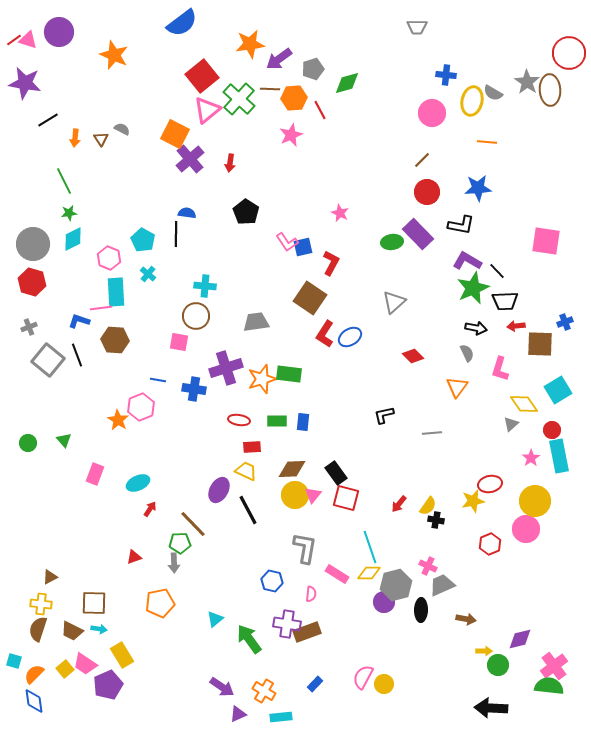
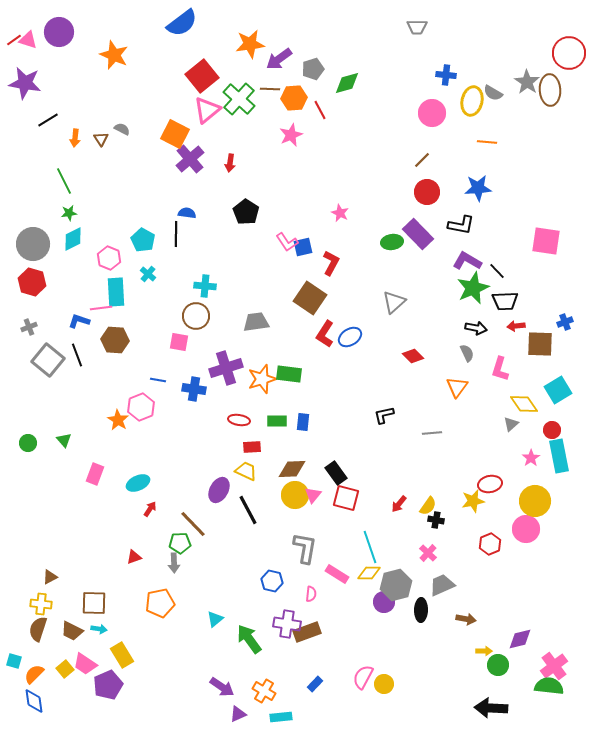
pink cross at (428, 566): moved 13 px up; rotated 18 degrees clockwise
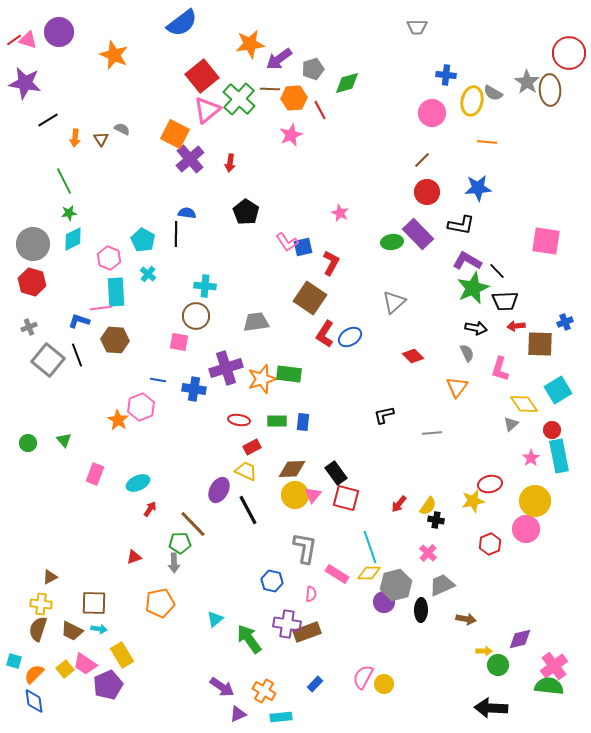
red rectangle at (252, 447): rotated 24 degrees counterclockwise
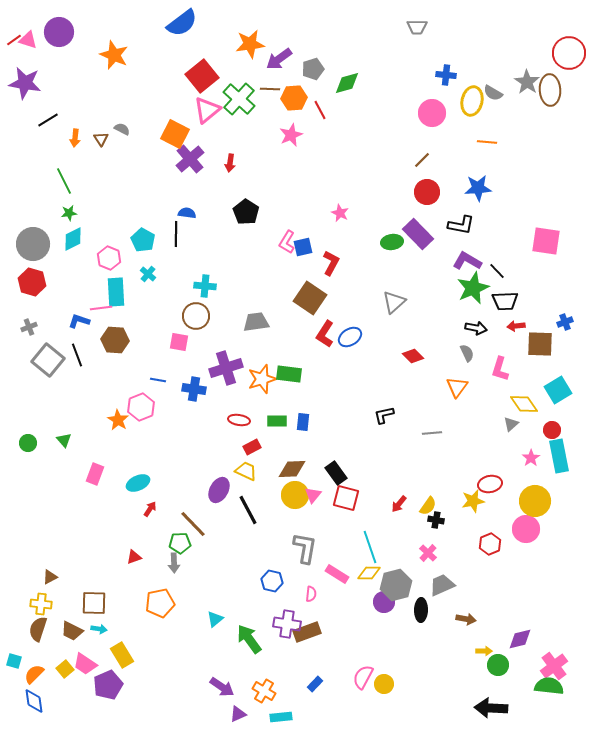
pink L-shape at (287, 242): rotated 65 degrees clockwise
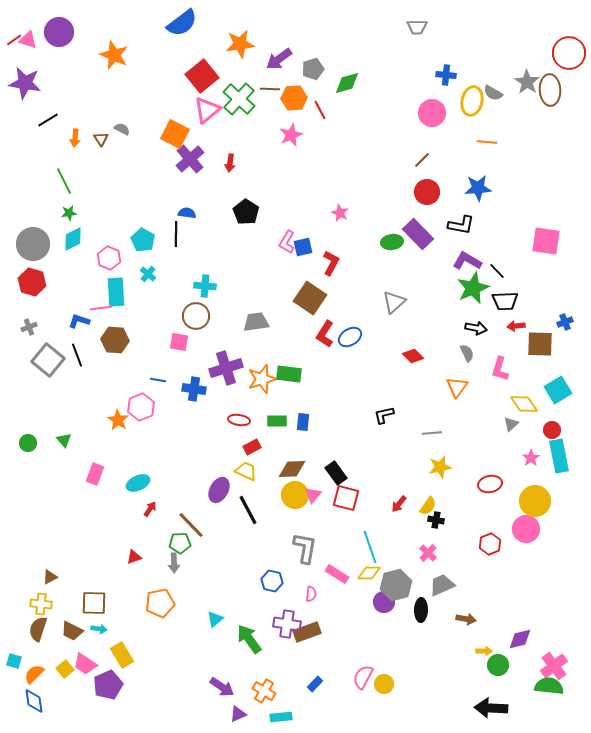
orange star at (250, 44): moved 10 px left
yellow star at (473, 501): moved 33 px left, 34 px up
brown line at (193, 524): moved 2 px left, 1 px down
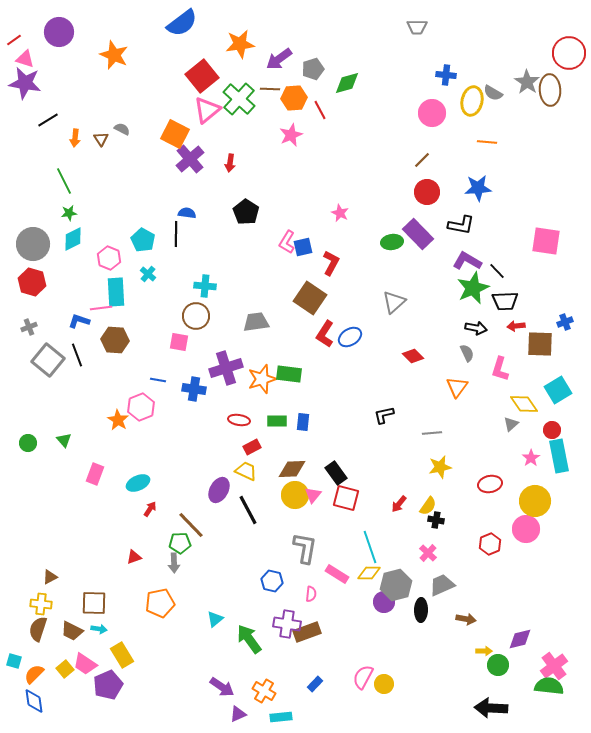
pink triangle at (28, 40): moved 3 px left, 19 px down
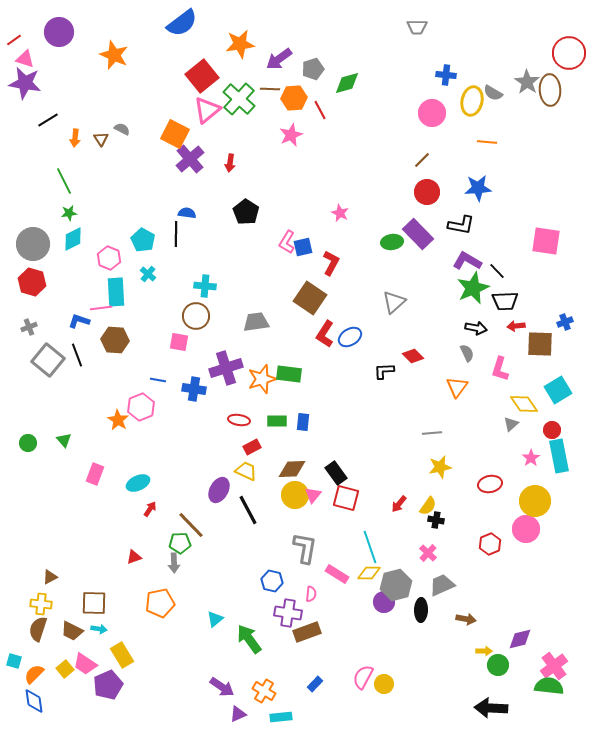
black L-shape at (384, 415): moved 44 px up; rotated 10 degrees clockwise
purple cross at (287, 624): moved 1 px right, 11 px up
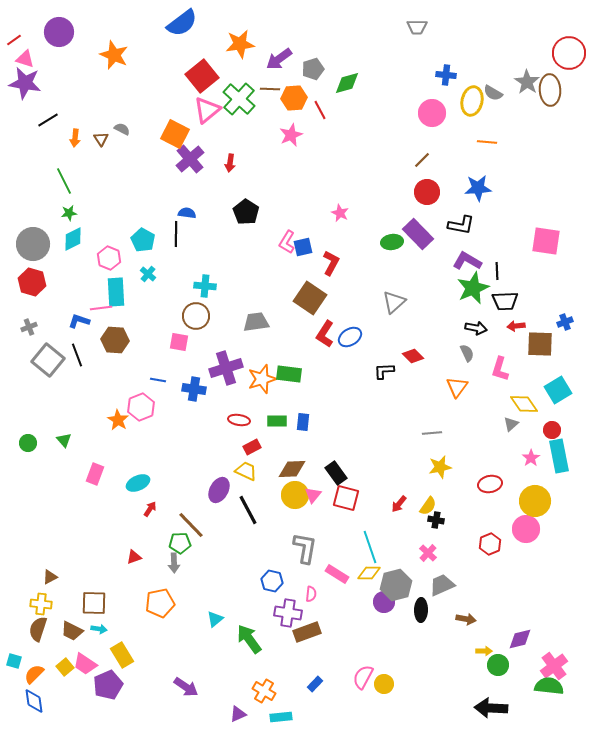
black line at (497, 271): rotated 42 degrees clockwise
yellow square at (65, 669): moved 2 px up
purple arrow at (222, 687): moved 36 px left
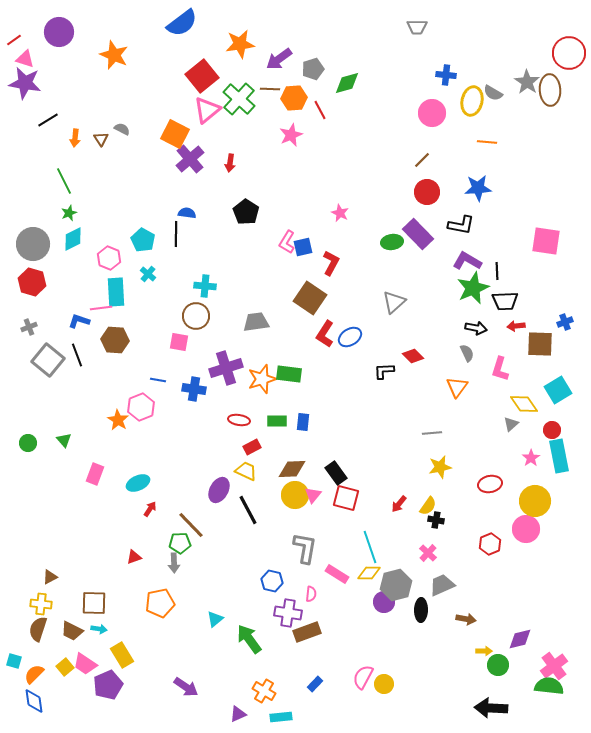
green star at (69, 213): rotated 14 degrees counterclockwise
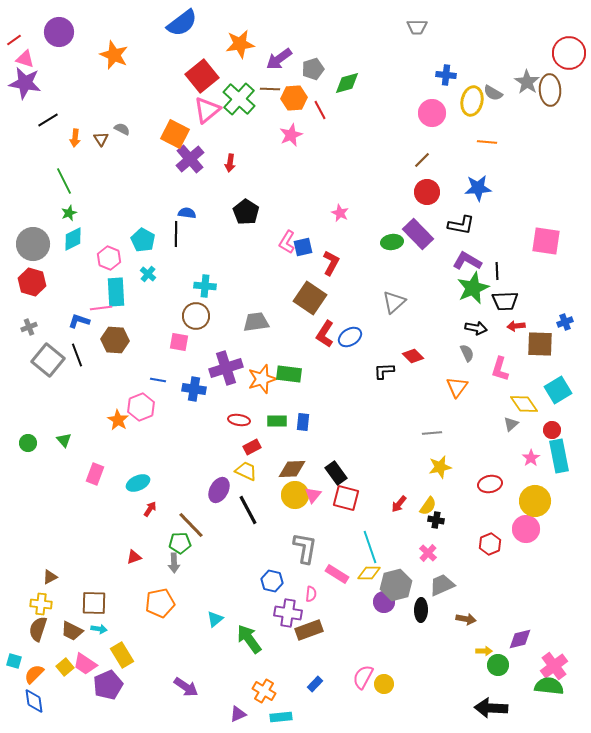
brown rectangle at (307, 632): moved 2 px right, 2 px up
